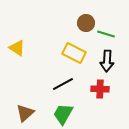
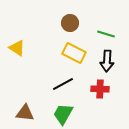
brown circle: moved 16 px left
brown triangle: rotated 48 degrees clockwise
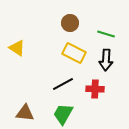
black arrow: moved 1 px left, 1 px up
red cross: moved 5 px left
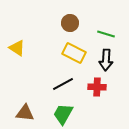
red cross: moved 2 px right, 2 px up
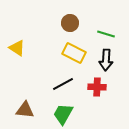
brown triangle: moved 3 px up
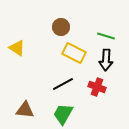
brown circle: moved 9 px left, 4 px down
green line: moved 2 px down
red cross: rotated 18 degrees clockwise
